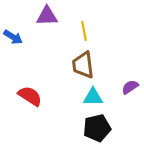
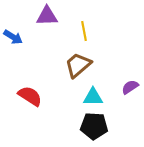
brown trapezoid: moved 5 px left; rotated 56 degrees clockwise
black pentagon: moved 3 px left, 2 px up; rotated 16 degrees clockwise
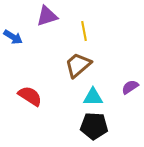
purple triangle: rotated 15 degrees counterclockwise
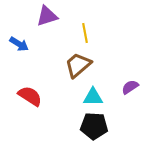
yellow line: moved 1 px right, 2 px down
blue arrow: moved 6 px right, 7 px down
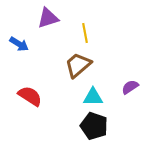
purple triangle: moved 1 px right, 2 px down
black pentagon: rotated 16 degrees clockwise
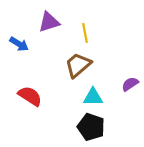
purple triangle: moved 1 px right, 4 px down
purple semicircle: moved 3 px up
black pentagon: moved 3 px left, 1 px down
